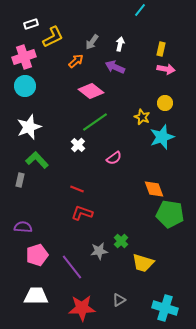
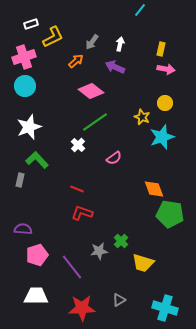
purple semicircle: moved 2 px down
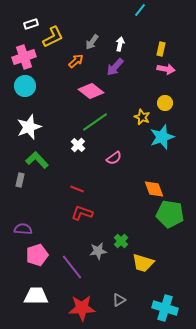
purple arrow: rotated 72 degrees counterclockwise
gray star: moved 1 px left
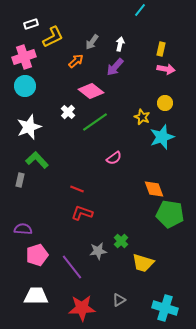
white cross: moved 10 px left, 33 px up
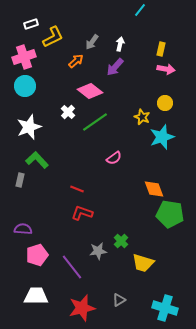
pink diamond: moved 1 px left
red star: rotated 12 degrees counterclockwise
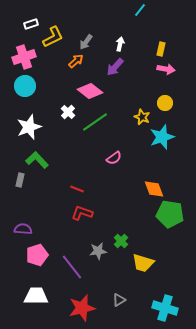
gray arrow: moved 6 px left
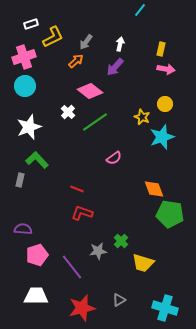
yellow circle: moved 1 px down
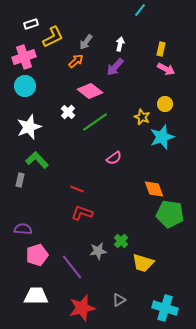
pink arrow: rotated 18 degrees clockwise
